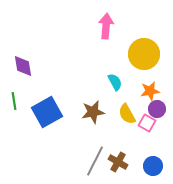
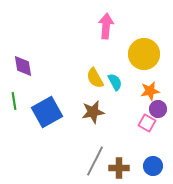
purple circle: moved 1 px right
yellow semicircle: moved 32 px left, 36 px up
brown cross: moved 1 px right, 6 px down; rotated 30 degrees counterclockwise
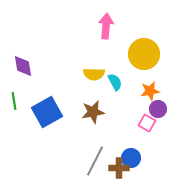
yellow semicircle: moved 1 px left, 4 px up; rotated 60 degrees counterclockwise
blue circle: moved 22 px left, 8 px up
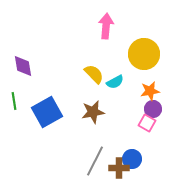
yellow semicircle: rotated 135 degrees counterclockwise
cyan semicircle: rotated 90 degrees clockwise
purple circle: moved 5 px left
blue circle: moved 1 px right, 1 px down
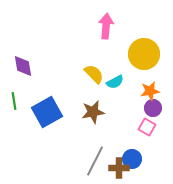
purple circle: moved 1 px up
pink square: moved 4 px down
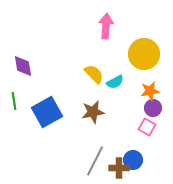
blue circle: moved 1 px right, 1 px down
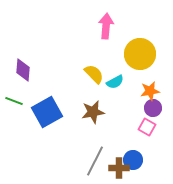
yellow circle: moved 4 px left
purple diamond: moved 4 px down; rotated 15 degrees clockwise
green line: rotated 60 degrees counterclockwise
